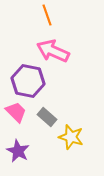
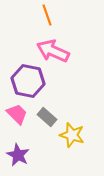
pink trapezoid: moved 1 px right, 2 px down
yellow star: moved 1 px right, 2 px up
purple star: moved 4 px down
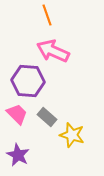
purple hexagon: rotated 8 degrees counterclockwise
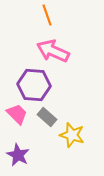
purple hexagon: moved 6 px right, 4 px down
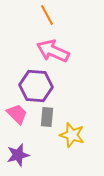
orange line: rotated 10 degrees counterclockwise
purple hexagon: moved 2 px right, 1 px down
gray rectangle: rotated 54 degrees clockwise
purple star: rotated 30 degrees clockwise
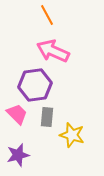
purple hexagon: moved 1 px left, 1 px up; rotated 12 degrees counterclockwise
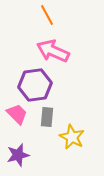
yellow star: moved 2 px down; rotated 10 degrees clockwise
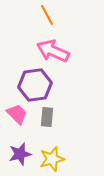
yellow star: moved 20 px left, 22 px down; rotated 30 degrees clockwise
purple star: moved 2 px right, 1 px up
